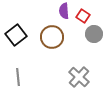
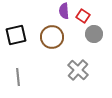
black square: rotated 25 degrees clockwise
gray cross: moved 1 px left, 7 px up
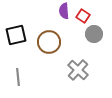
brown circle: moved 3 px left, 5 px down
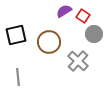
purple semicircle: rotated 63 degrees clockwise
gray cross: moved 9 px up
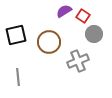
gray cross: rotated 25 degrees clockwise
